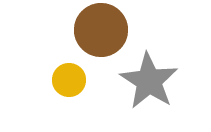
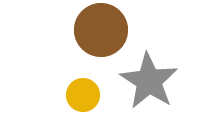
yellow circle: moved 14 px right, 15 px down
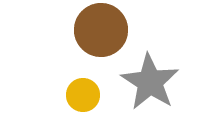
gray star: moved 1 px right, 1 px down
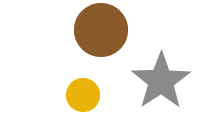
gray star: moved 11 px right, 1 px up; rotated 6 degrees clockwise
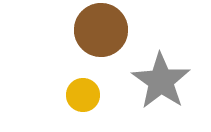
gray star: rotated 4 degrees counterclockwise
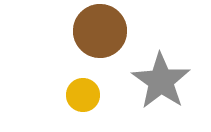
brown circle: moved 1 px left, 1 px down
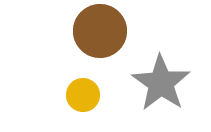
gray star: moved 2 px down
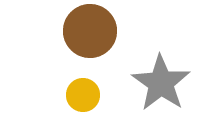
brown circle: moved 10 px left
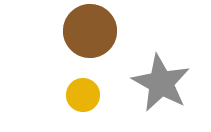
gray star: rotated 6 degrees counterclockwise
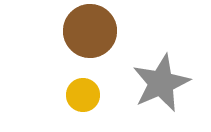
gray star: rotated 20 degrees clockwise
